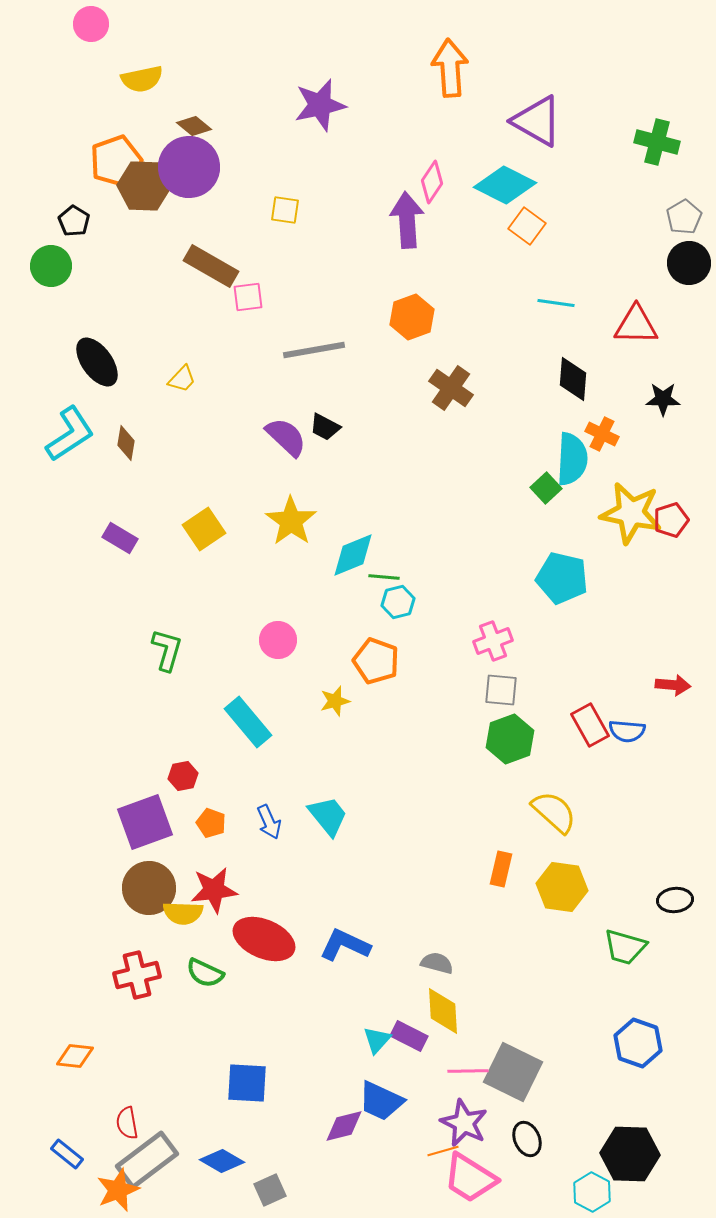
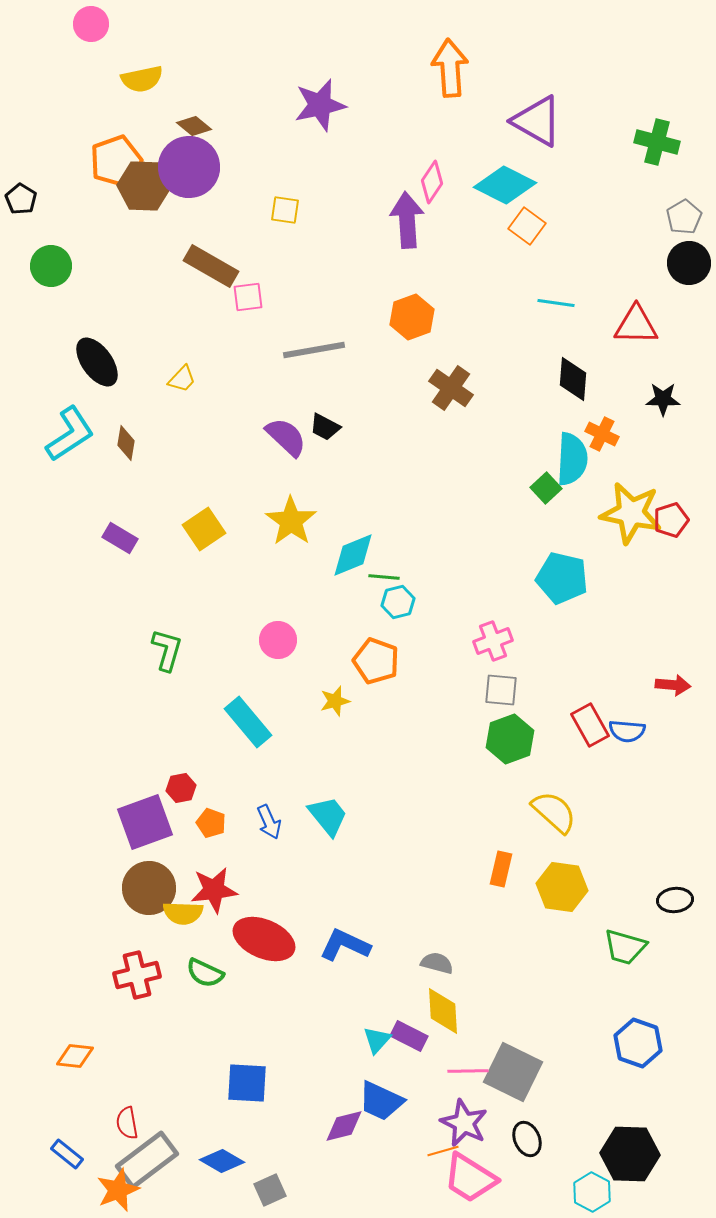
black pentagon at (74, 221): moved 53 px left, 22 px up
red hexagon at (183, 776): moved 2 px left, 12 px down
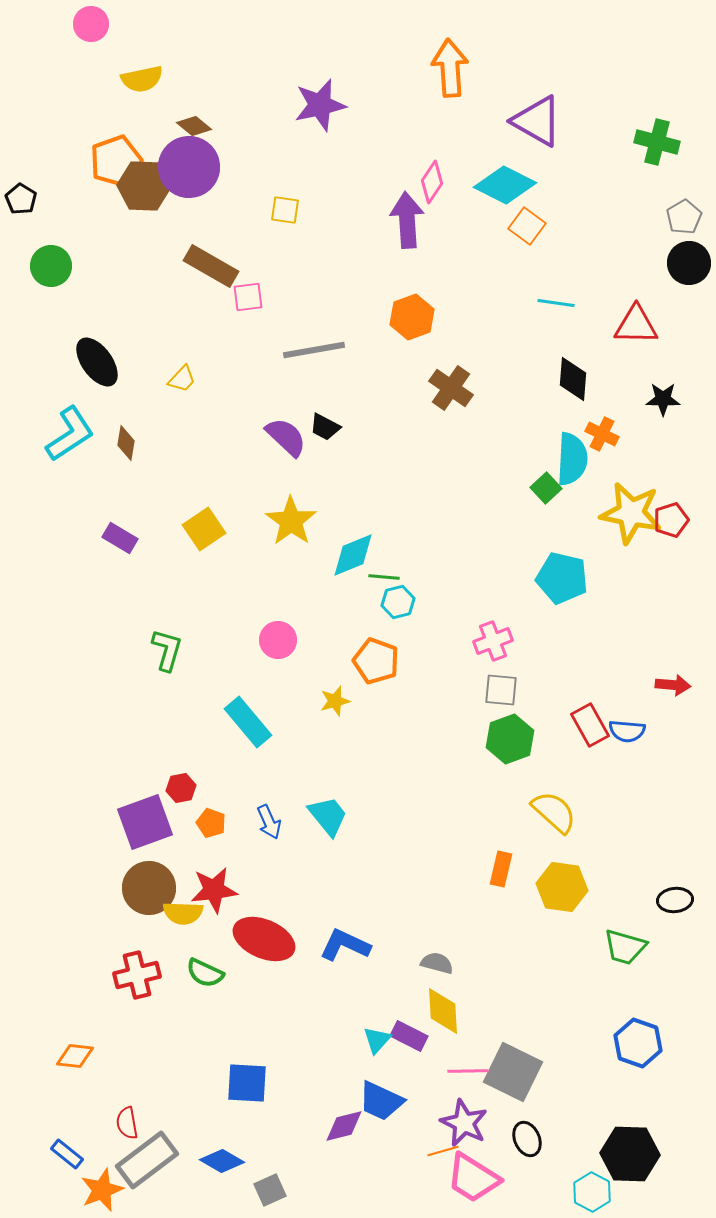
pink trapezoid at (470, 1178): moved 3 px right
orange star at (118, 1190): moved 16 px left
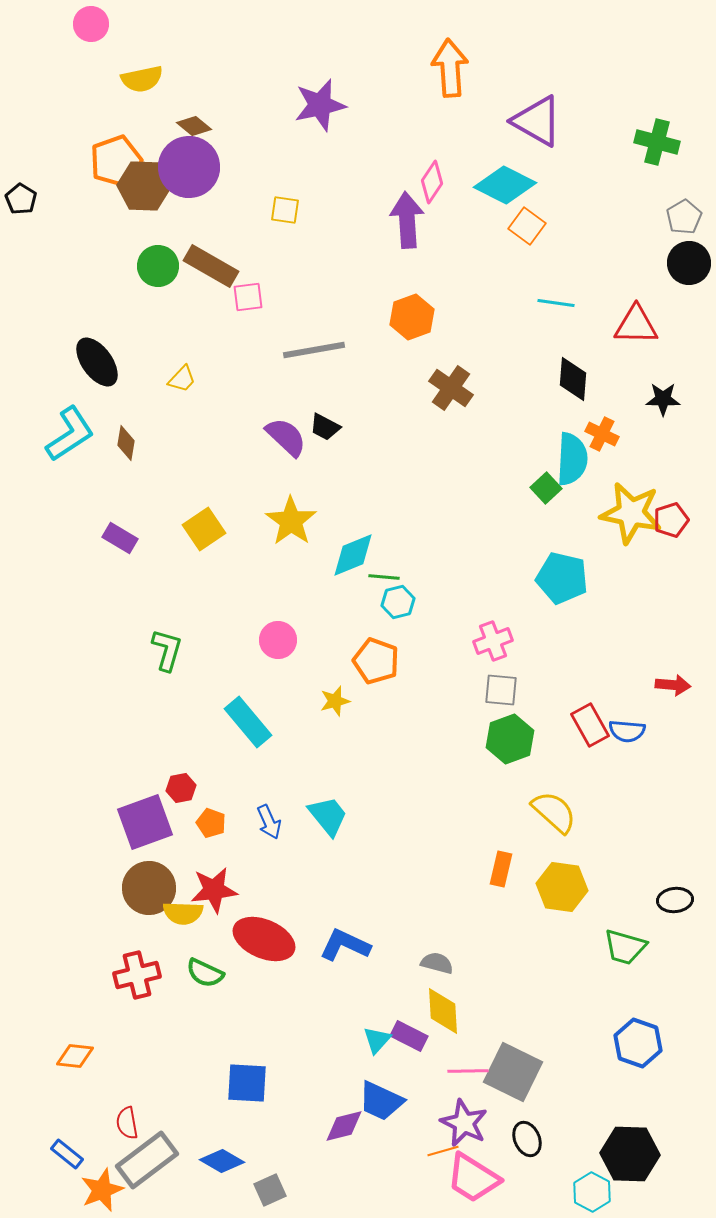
green circle at (51, 266): moved 107 px right
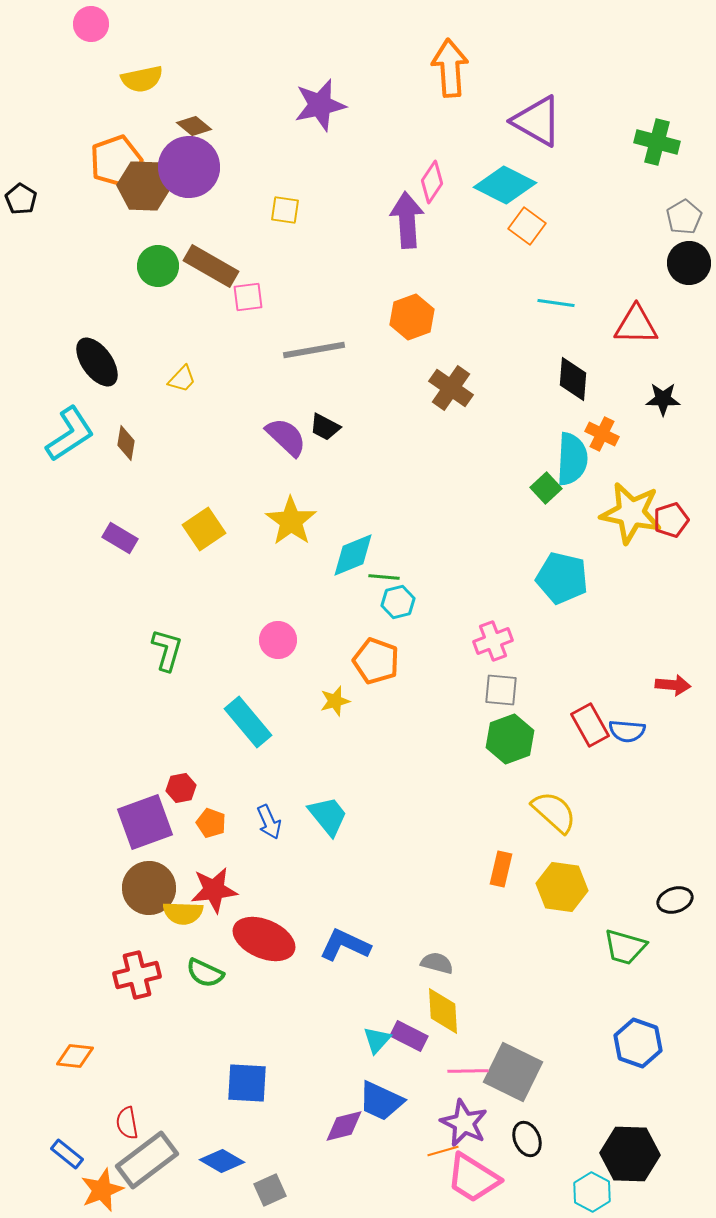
black ellipse at (675, 900): rotated 12 degrees counterclockwise
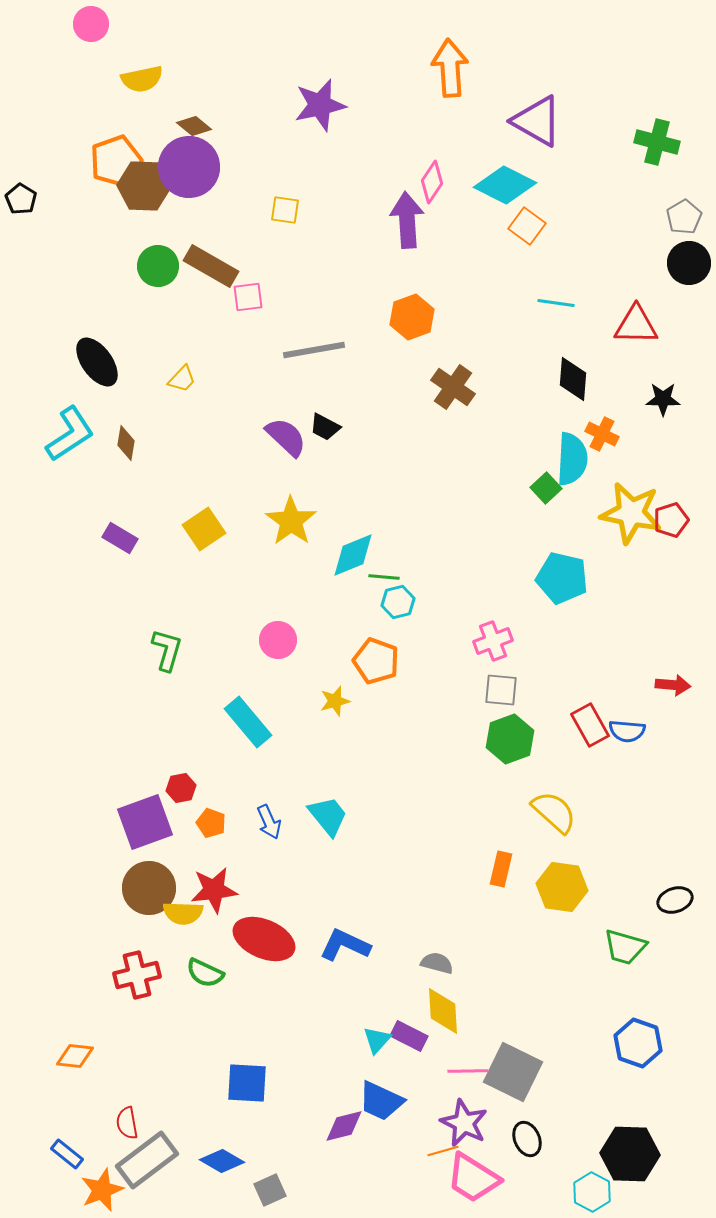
brown cross at (451, 388): moved 2 px right, 1 px up
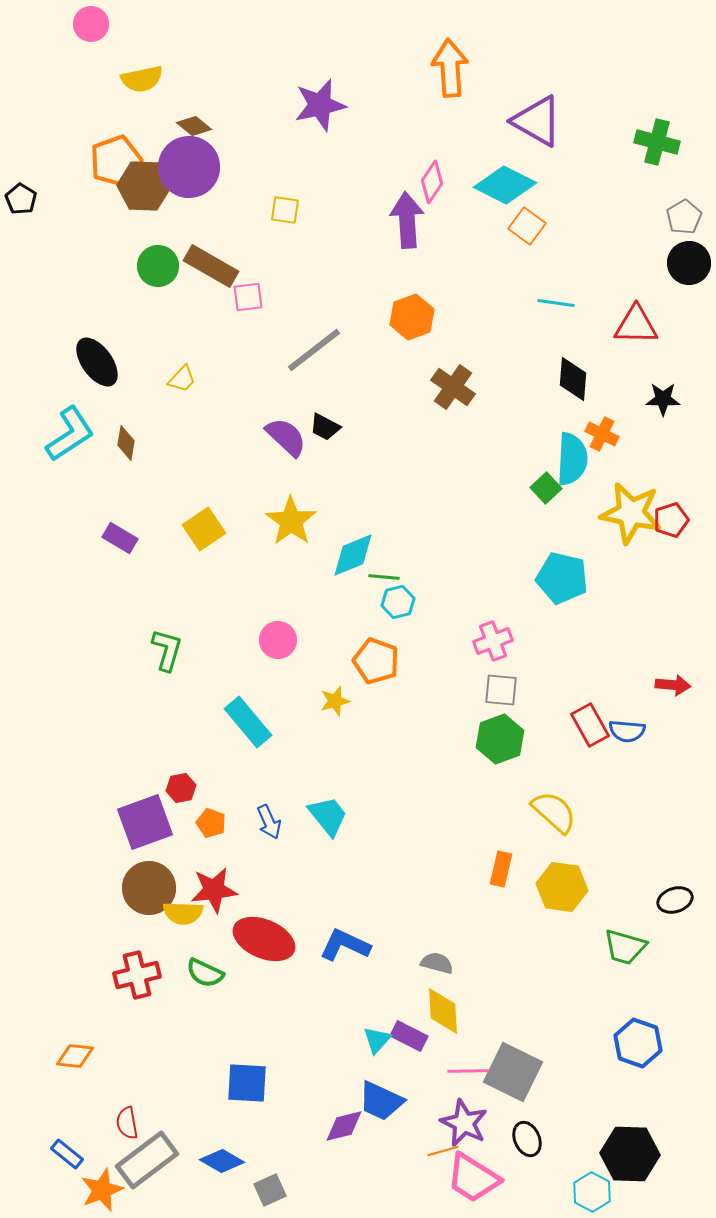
gray line at (314, 350): rotated 28 degrees counterclockwise
green hexagon at (510, 739): moved 10 px left
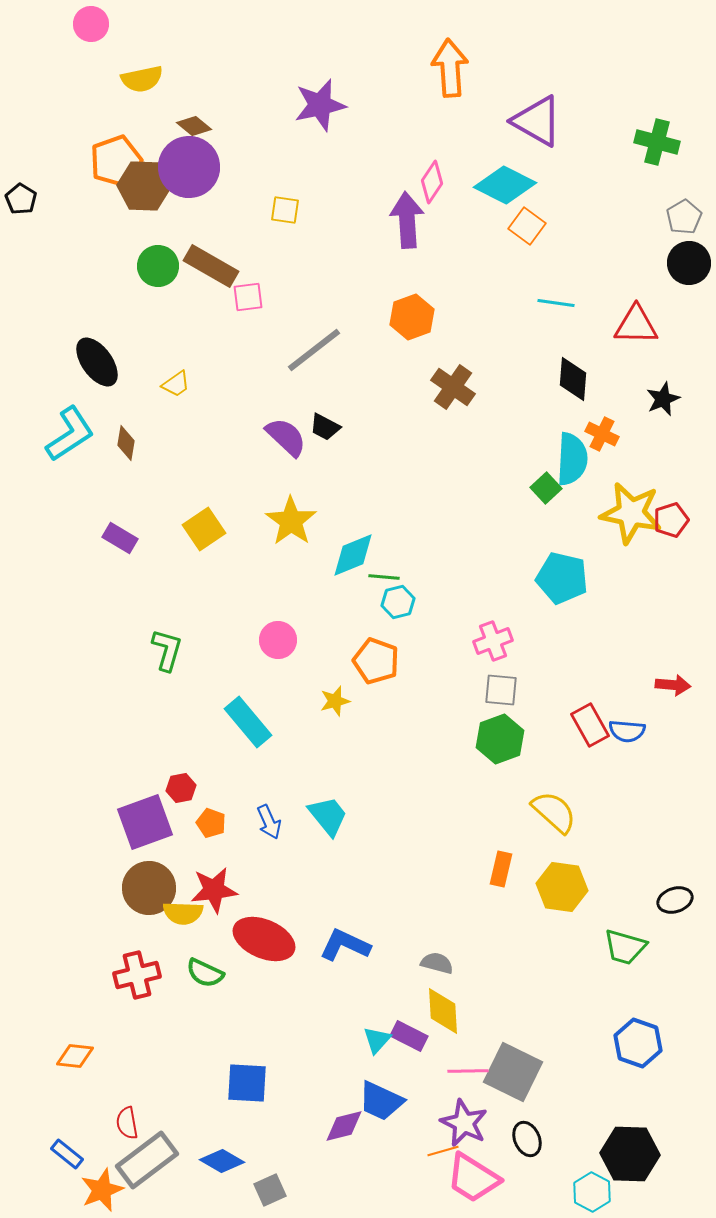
yellow trapezoid at (182, 379): moved 6 px left, 5 px down; rotated 12 degrees clockwise
black star at (663, 399): rotated 24 degrees counterclockwise
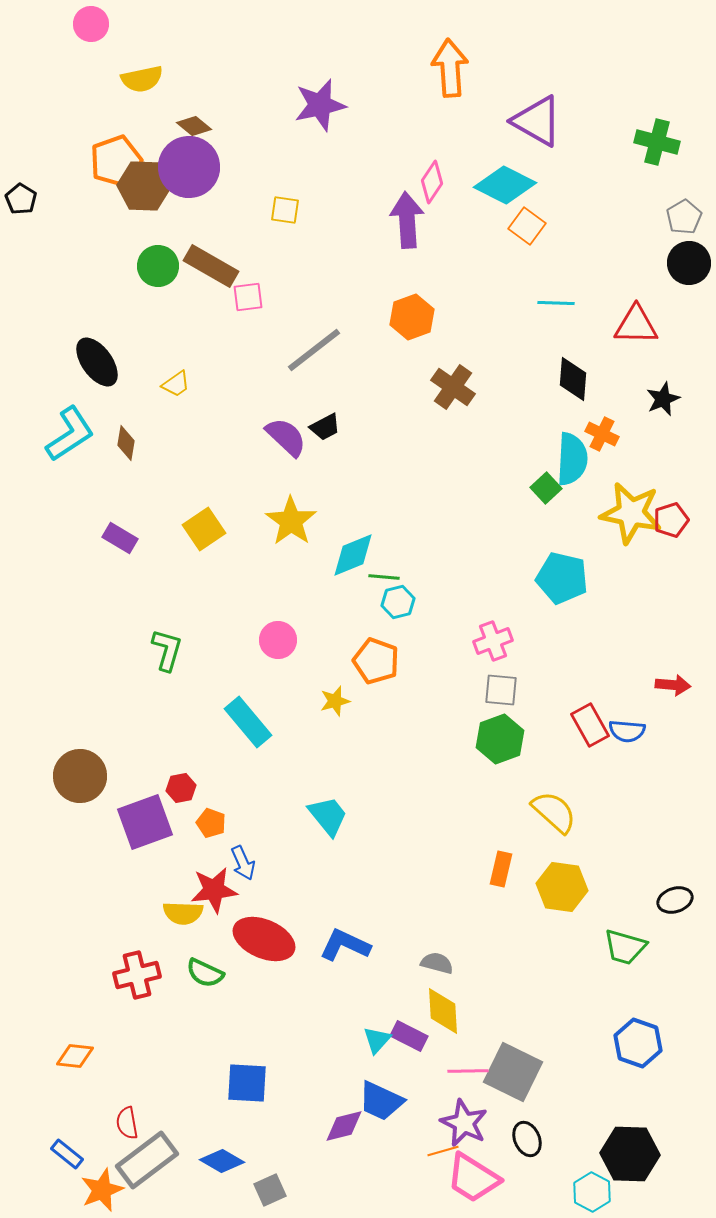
cyan line at (556, 303): rotated 6 degrees counterclockwise
black trapezoid at (325, 427): rotated 56 degrees counterclockwise
blue arrow at (269, 822): moved 26 px left, 41 px down
brown circle at (149, 888): moved 69 px left, 112 px up
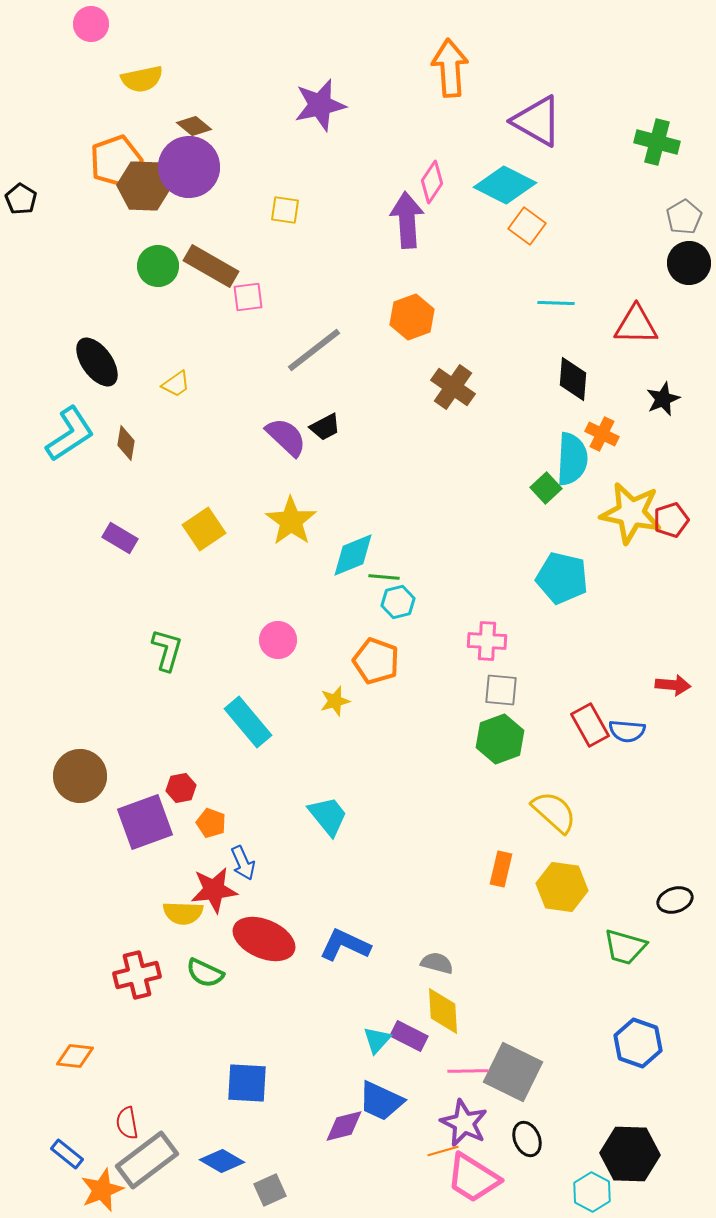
pink cross at (493, 641): moved 6 px left; rotated 24 degrees clockwise
